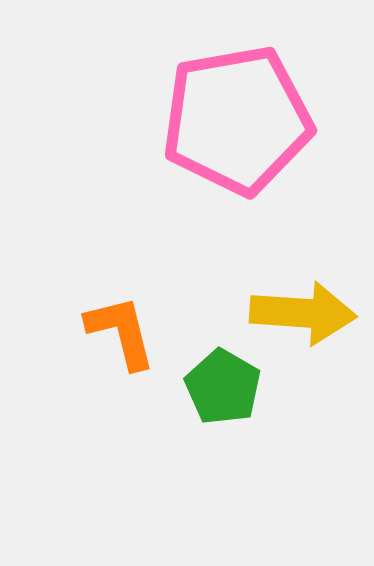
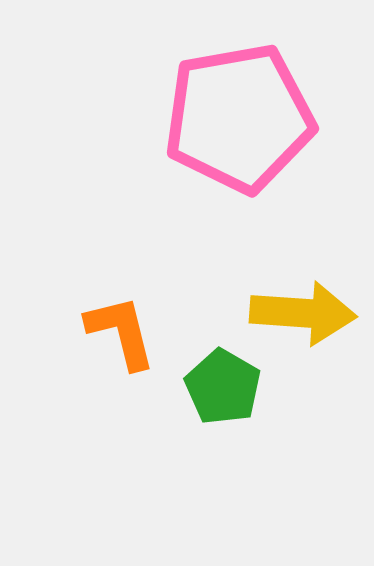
pink pentagon: moved 2 px right, 2 px up
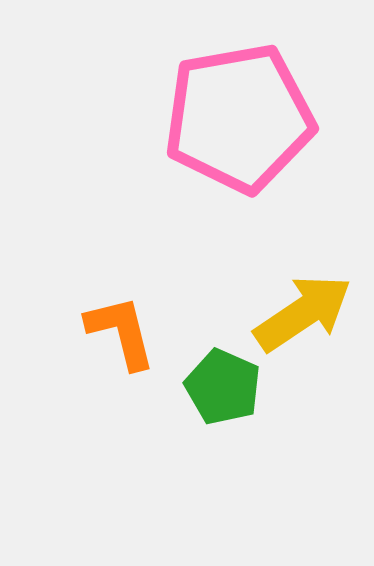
yellow arrow: rotated 38 degrees counterclockwise
green pentagon: rotated 6 degrees counterclockwise
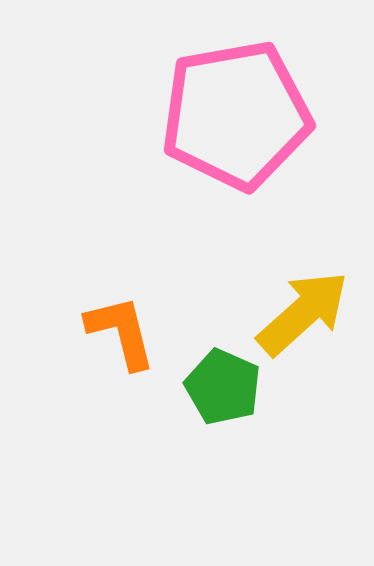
pink pentagon: moved 3 px left, 3 px up
yellow arrow: rotated 8 degrees counterclockwise
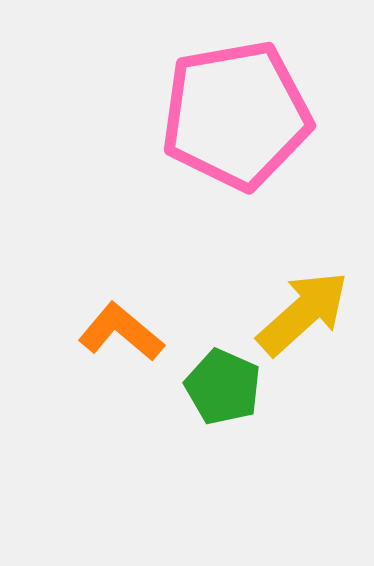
orange L-shape: rotated 36 degrees counterclockwise
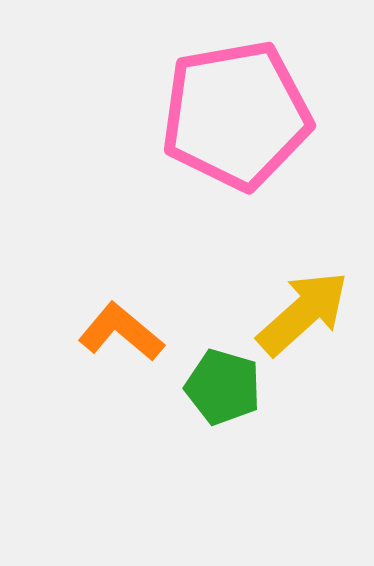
green pentagon: rotated 8 degrees counterclockwise
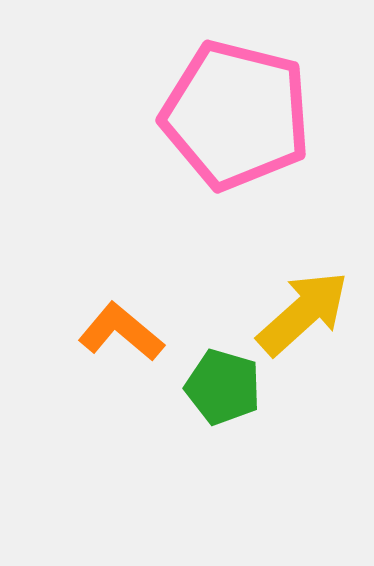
pink pentagon: rotated 24 degrees clockwise
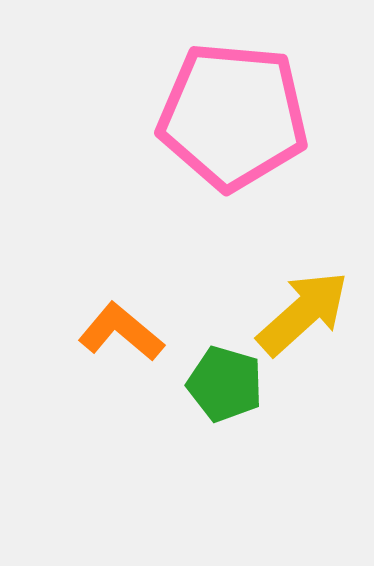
pink pentagon: moved 3 px left, 1 px down; rotated 9 degrees counterclockwise
green pentagon: moved 2 px right, 3 px up
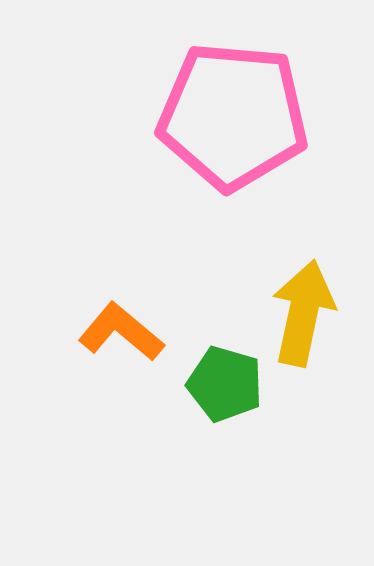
yellow arrow: rotated 36 degrees counterclockwise
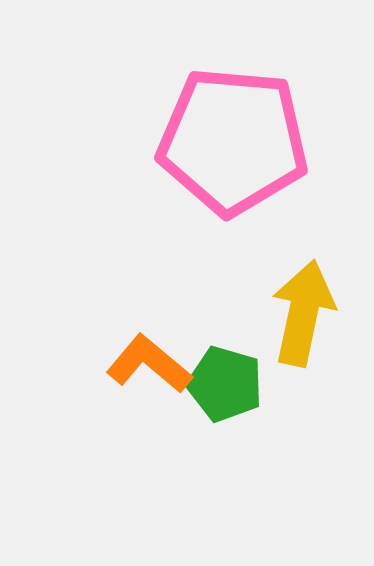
pink pentagon: moved 25 px down
orange L-shape: moved 28 px right, 32 px down
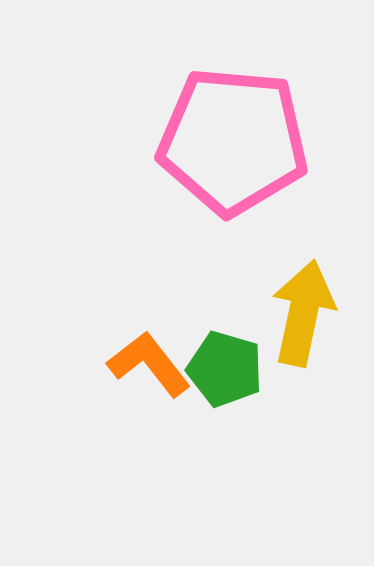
orange L-shape: rotated 12 degrees clockwise
green pentagon: moved 15 px up
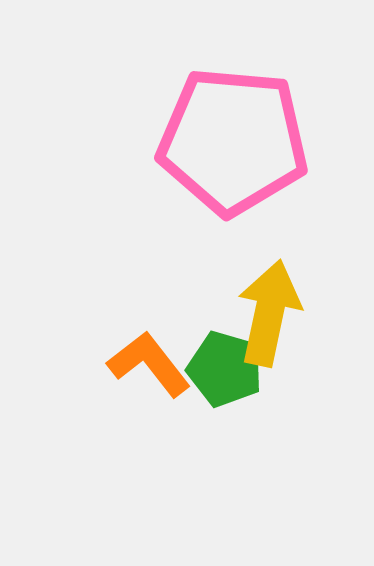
yellow arrow: moved 34 px left
